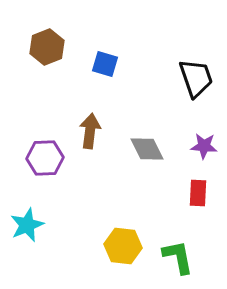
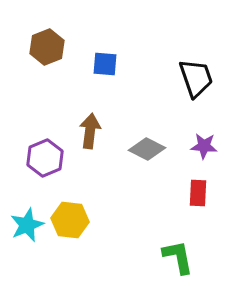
blue square: rotated 12 degrees counterclockwise
gray diamond: rotated 36 degrees counterclockwise
purple hexagon: rotated 21 degrees counterclockwise
yellow hexagon: moved 53 px left, 26 px up
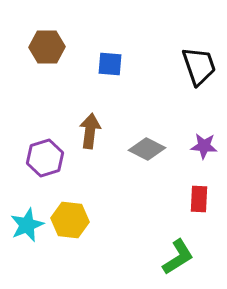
brown hexagon: rotated 20 degrees clockwise
blue square: moved 5 px right
black trapezoid: moved 3 px right, 12 px up
purple hexagon: rotated 6 degrees clockwise
red rectangle: moved 1 px right, 6 px down
green L-shape: rotated 69 degrees clockwise
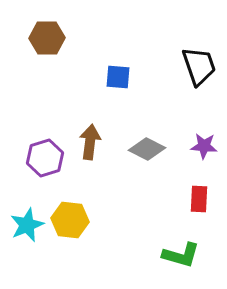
brown hexagon: moved 9 px up
blue square: moved 8 px right, 13 px down
brown arrow: moved 11 px down
green L-shape: moved 3 px right, 2 px up; rotated 48 degrees clockwise
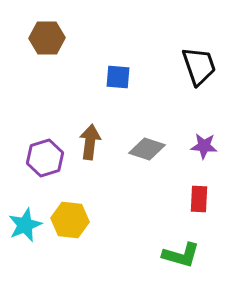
gray diamond: rotated 9 degrees counterclockwise
cyan star: moved 2 px left
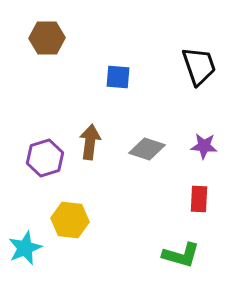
cyan star: moved 23 px down
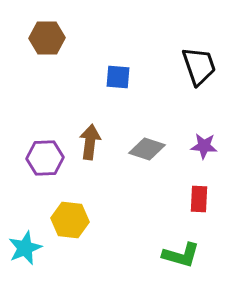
purple hexagon: rotated 15 degrees clockwise
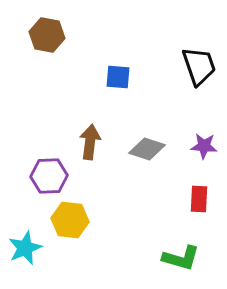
brown hexagon: moved 3 px up; rotated 12 degrees clockwise
purple hexagon: moved 4 px right, 18 px down
green L-shape: moved 3 px down
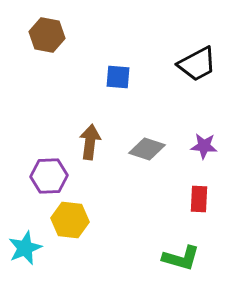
black trapezoid: moved 2 px left, 2 px up; rotated 81 degrees clockwise
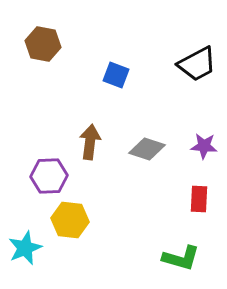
brown hexagon: moved 4 px left, 9 px down
blue square: moved 2 px left, 2 px up; rotated 16 degrees clockwise
